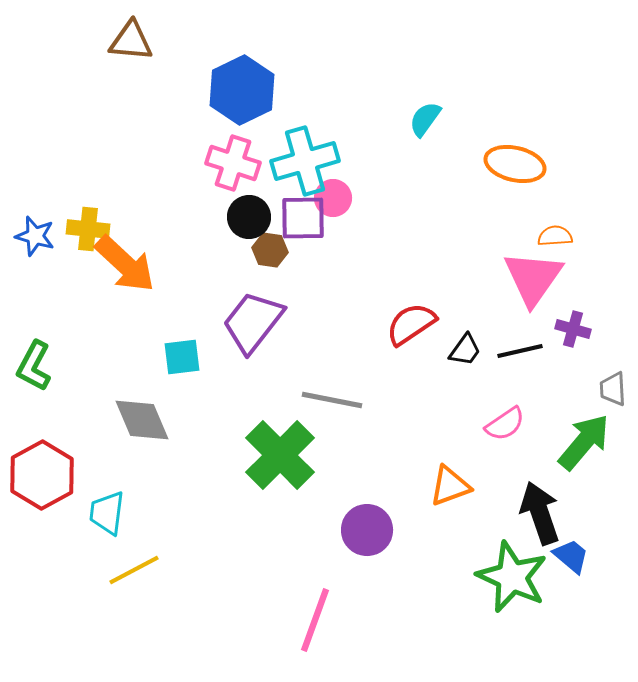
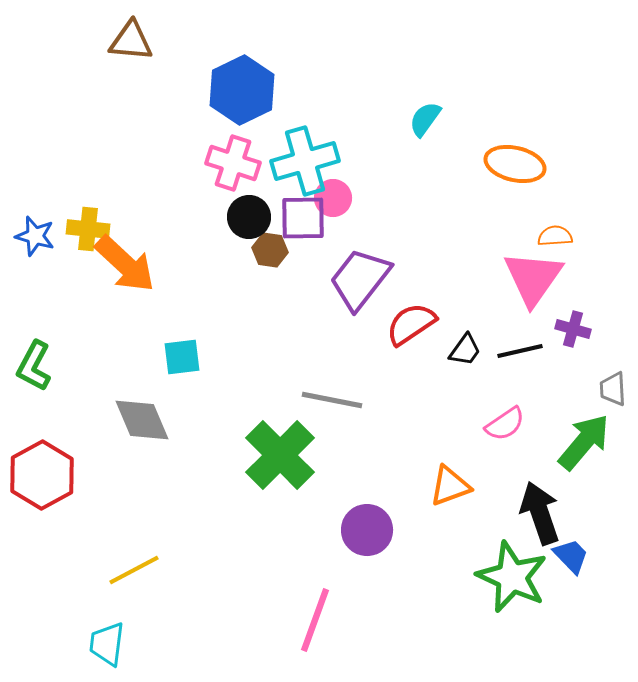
purple trapezoid: moved 107 px right, 43 px up
cyan trapezoid: moved 131 px down
blue trapezoid: rotated 6 degrees clockwise
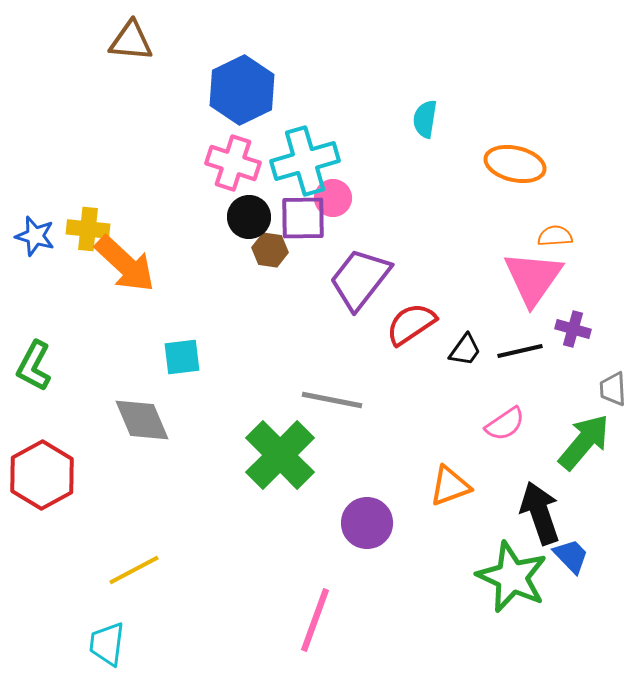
cyan semicircle: rotated 27 degrees counterclockwise
purple circle: moved 7 px up
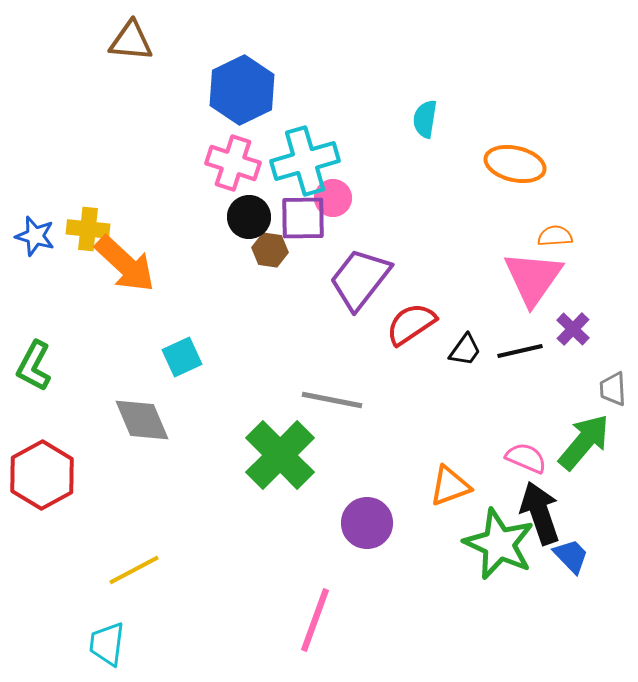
purple cross: rotated 28 degrees clockwise
cyan square: rotated 18 degrees counterclockwise
pink semicircle: moved 21 px right, 34 px down; rotated 123 degrees counterclockwise
green star: moved 13 px left, 33 px up
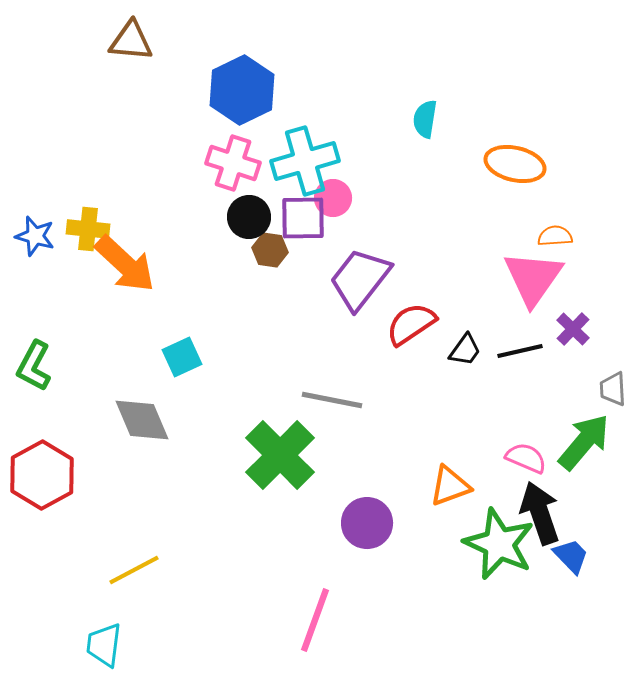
cyan trapezoid: moved 3 px left, 1 px down
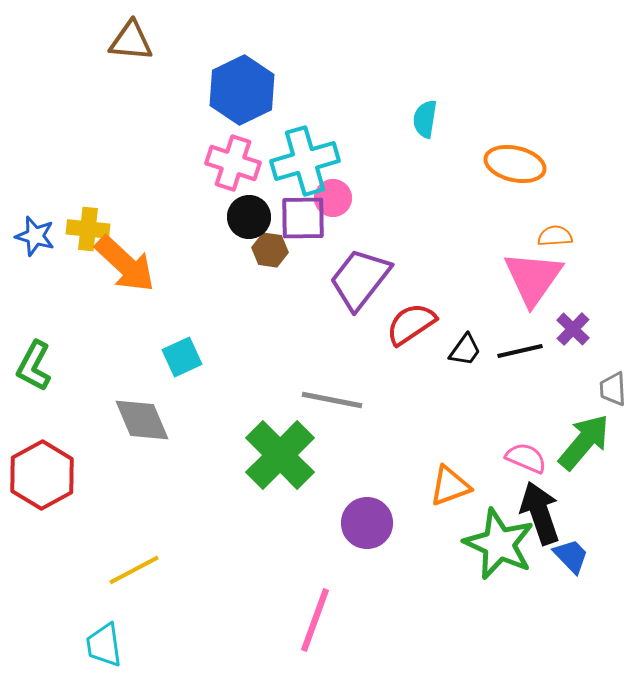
cyan trapezoid: rotated 15 degrees counterclockwise
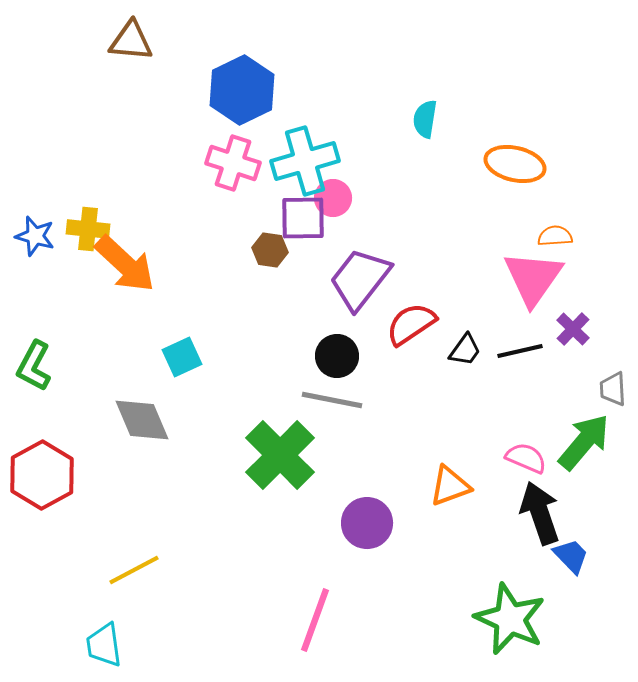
black circle: moved 88 px right, 139 px down
green star: moved 11 px right, 75 px down
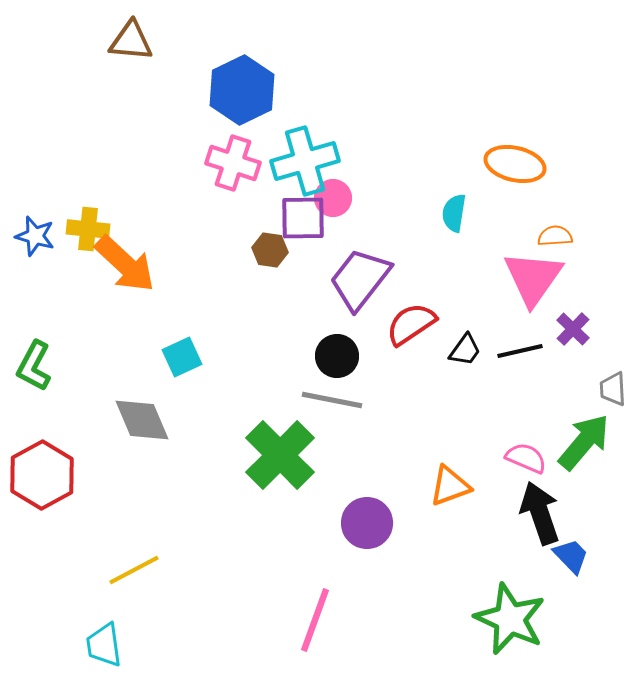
cyan semicircle: moved 29 px right, 94 px down
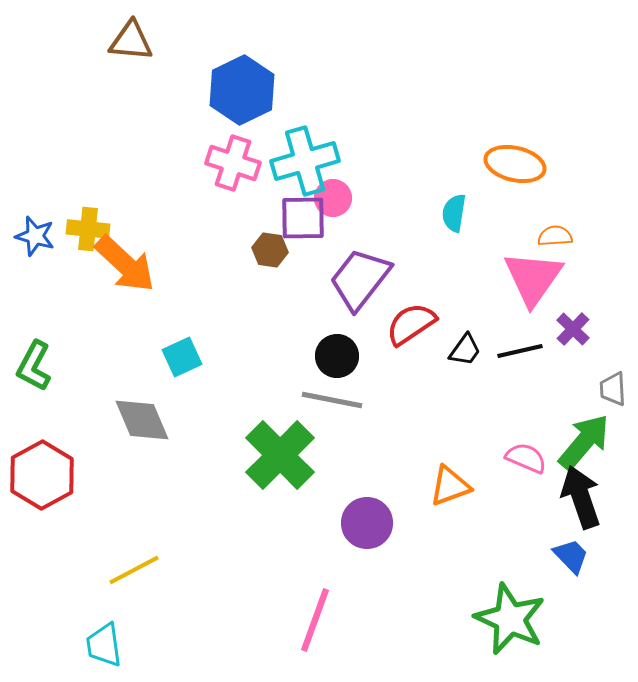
black arrow: moved 41 px right, 16 px up
